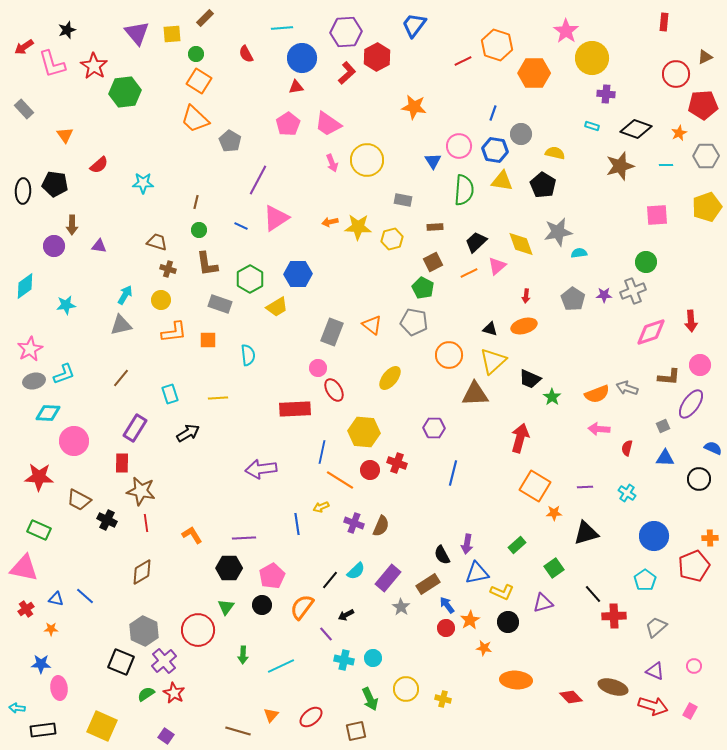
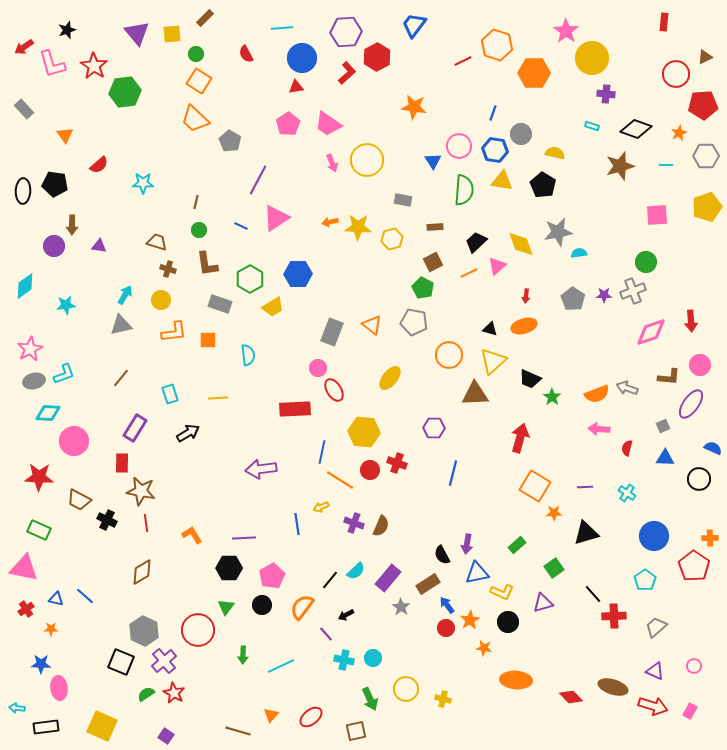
yellow trapezoid at (277, 307): moved 4 px left
red pentagon at (694, 566): rotated 16 degrees counterclockwise
black rectangle at (43, 730): moved 3 px right, 3 px up
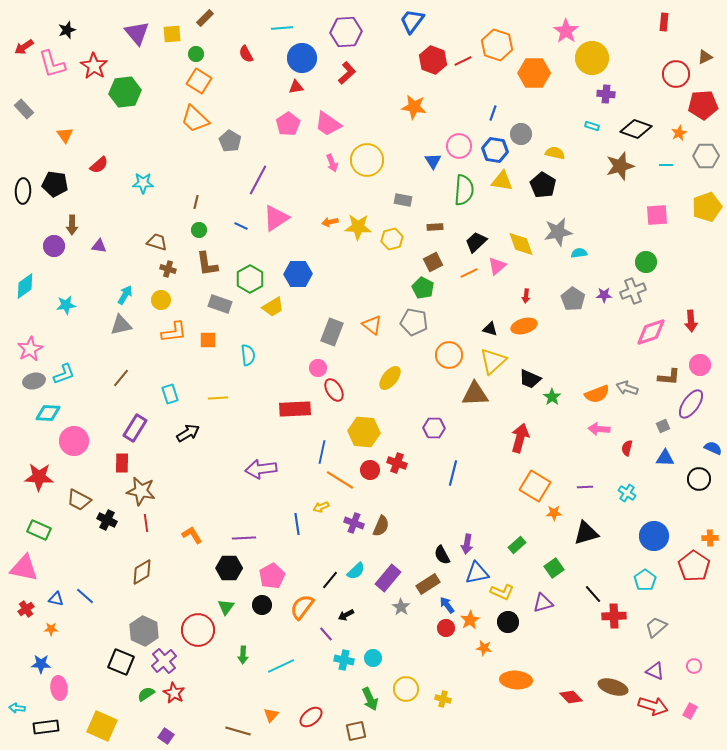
blue trapezoid at (414, 25): moved 2 px left, 4 px up
red hexagon at (377, 57): moved 56 px right, 3 px down; rotated 12 degrees counterclockwise
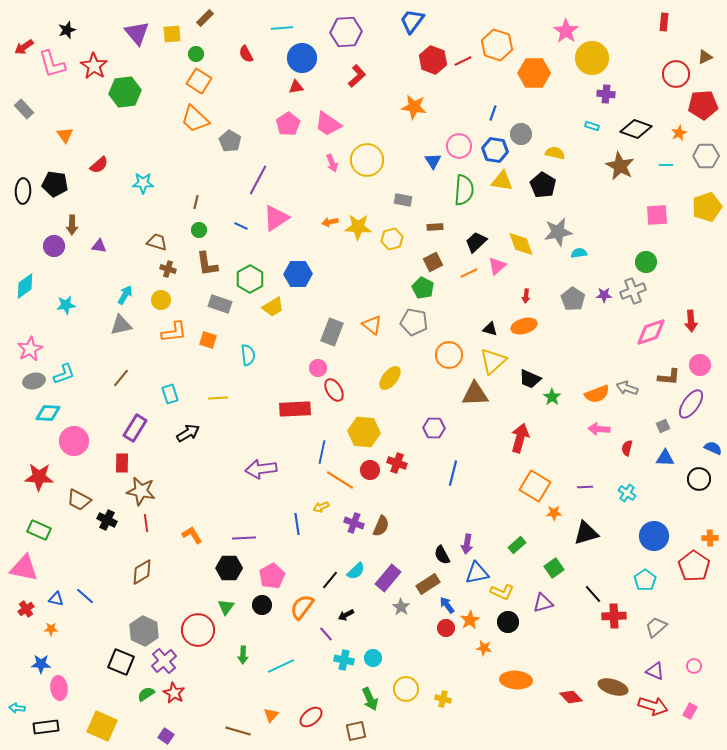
red L-shape at (347, 73): moved 10 px right, 3 px down
brown star at (620, 166): rotated 28 degrees counterclockwise
orange square at (208, 340): rotated 18 degrees clockwise
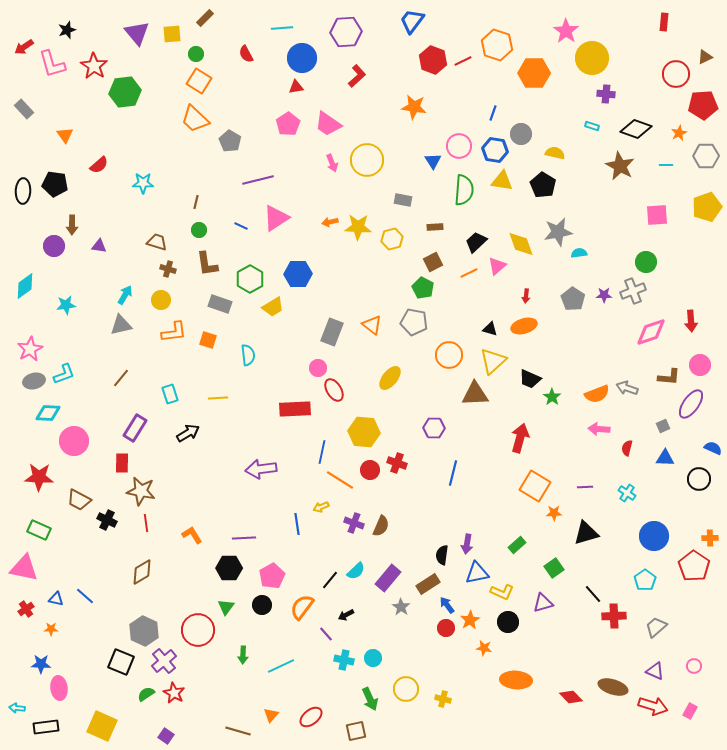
purple line at (258, 180): rotated 48 degrees clockwise
black semicircle at (442, 555): rotated 36 degrees clockwise
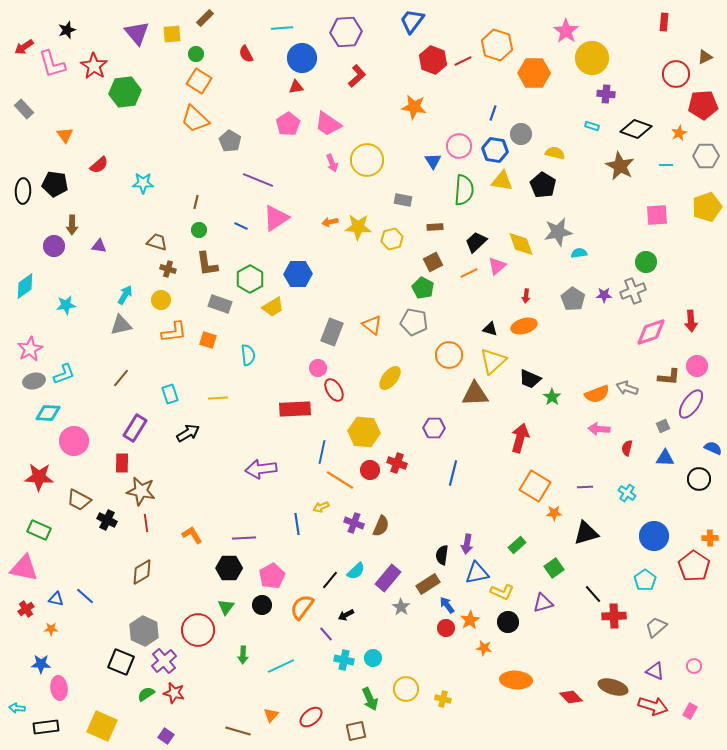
purple line at (258, 180): rotated 36 degrees clockwise
pink circle at (700, 365): moved 3 px left, 1 px down
red star at (174, 693): rotated 15 degrees counterclockwise
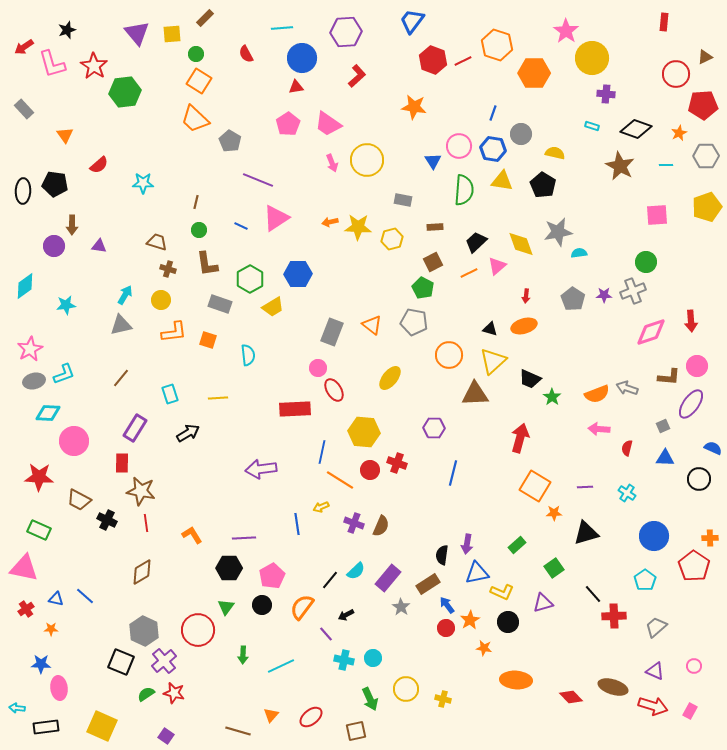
blue hexagon at (495, 150): moved 2 px left, 1 px up
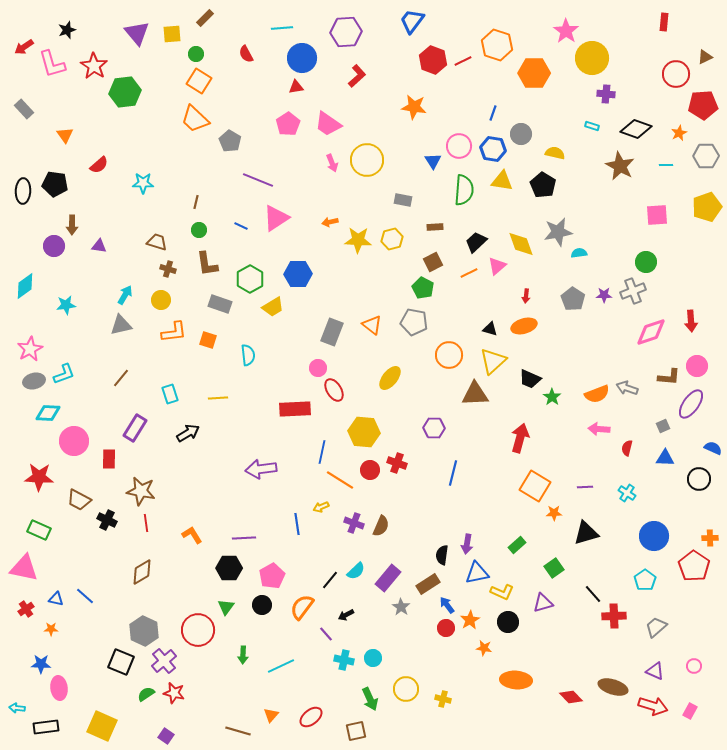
yellow star at (358, 227): moved 13 px down
red rectangle at (122, 463): moved 13 px left, 4 px up
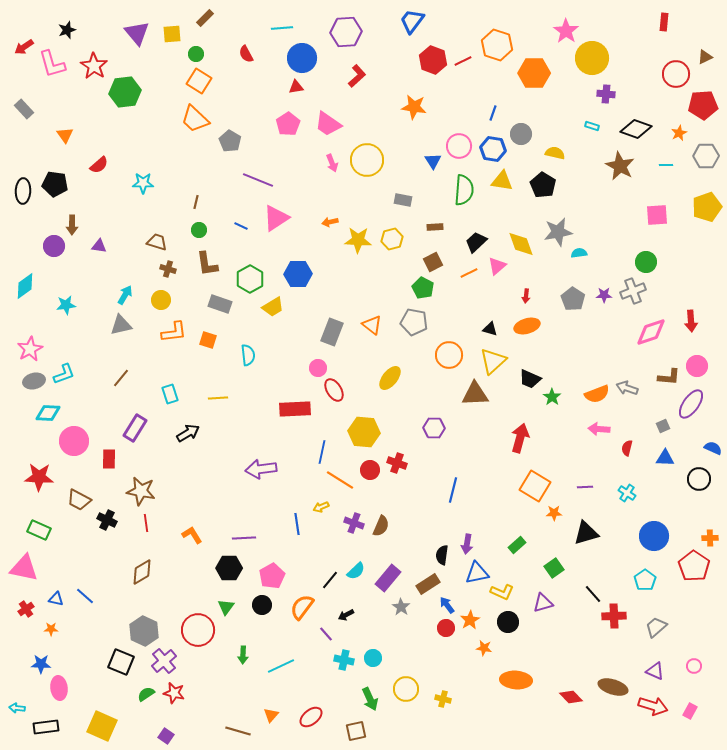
orange ellipse at (524, 326): moved 3 px right
blue line at (453, 473): moved 17 px down
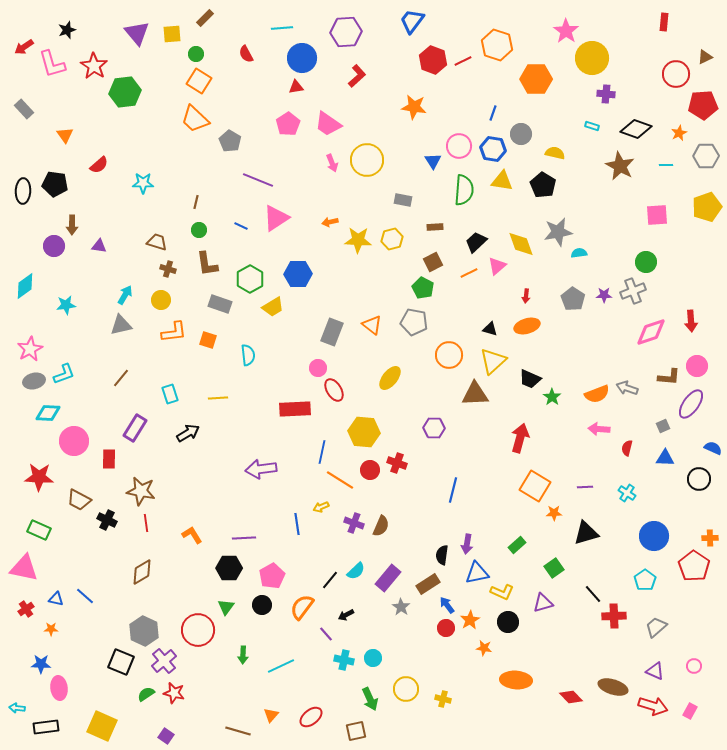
orange hexagon at (534, 73): moved 2 px right, 6 px down
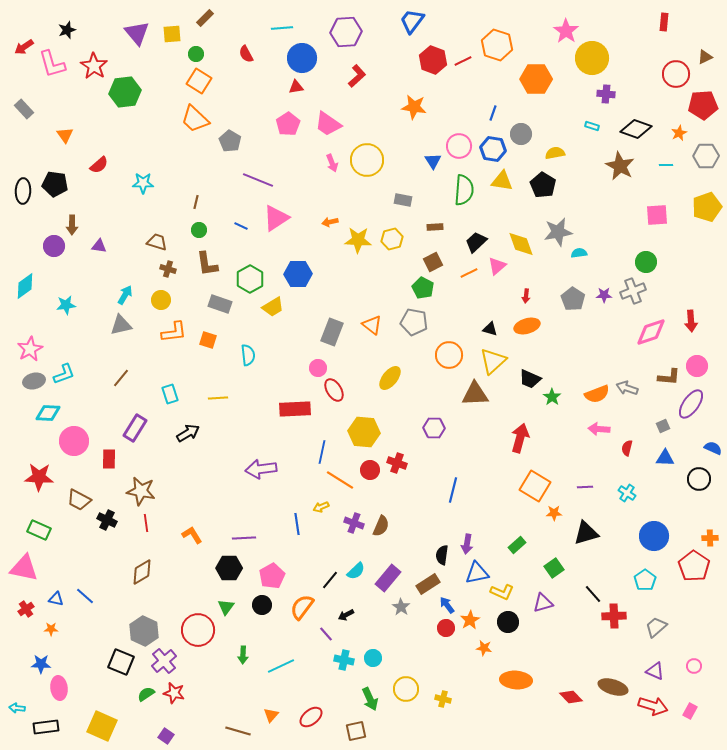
yellow semicircle at (555, 153): rotated 24 degrees counterclockwise
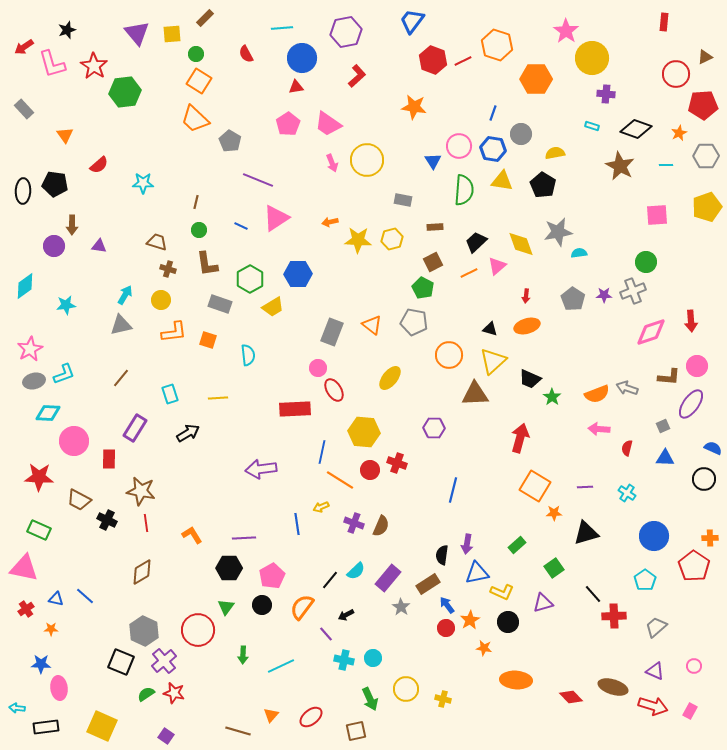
purple hexagon at (346, 32): rotated 8 degrees counterclockwise
black circle at (699, 479): moved 5 px right
